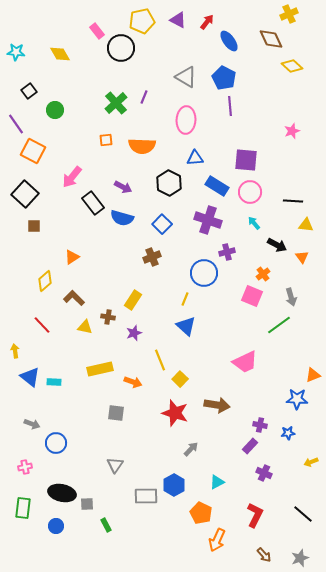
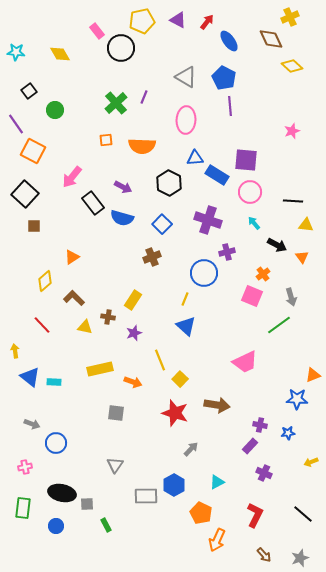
yellow cross at (289, 14): moved 1 px right, 3 px down
blue rectangle at (217, 186): moved 11 px up
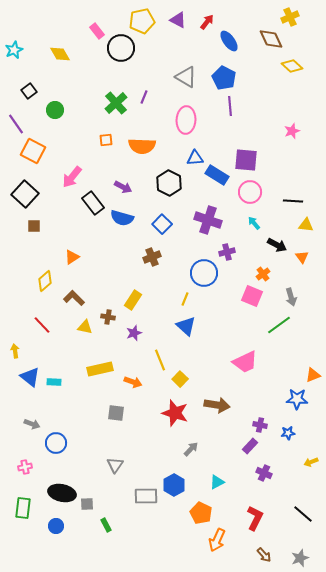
cyan star at (16, 52): moved 2 px left, 2 px up; rotated 30 degrees counterclockwise
red L-shape at (255, 515): moved 3 px down
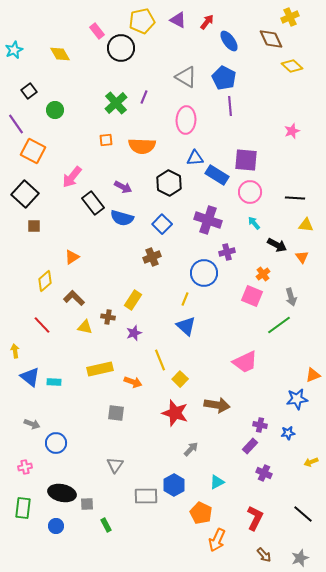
black line at (293, 201): moved 2 px right, 3 px up
blue star at (297, 399): rotated 10 degrees counterclockwise
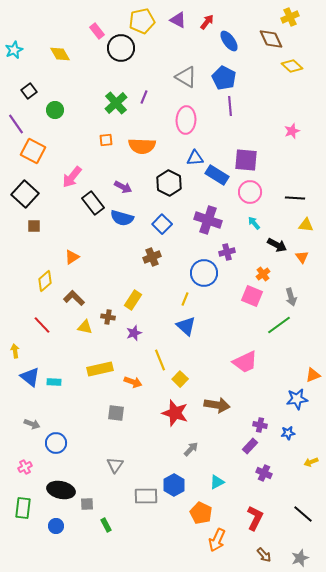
pink cross at (25, 467): rotated 16 degrees counterclockwise
black ellipse at (62, 493): moved 1 px left, 3 px up
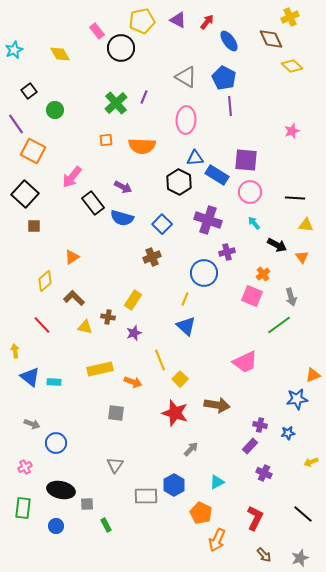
black hexagon at (169, 183): moved 10 px right, 1 px up
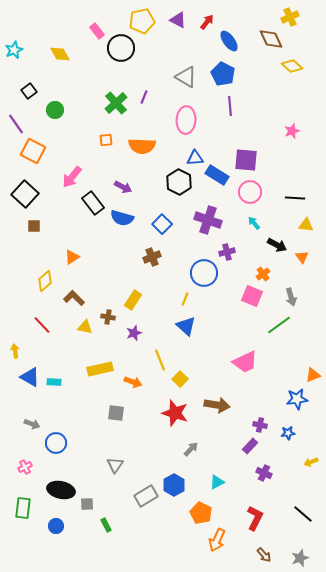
blue pentagon at (224, 78): moved 1 px left, 4 px up
blue triangle at (30, 377): rotated 10 degrees counterclockwise
gray rectangle at (146, 496): rotated 30 degrees counterclockwise
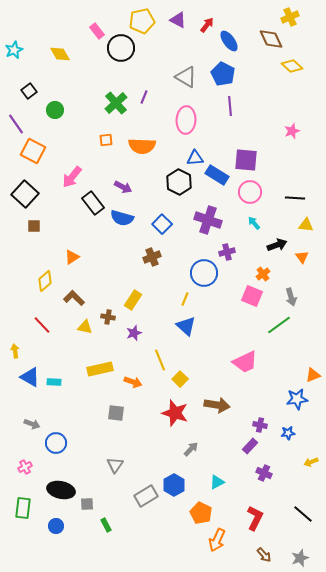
red arrow at (207, 22): moved 3 px down
black arrow at (277, 245): rotated 48 degrees counterclockwise
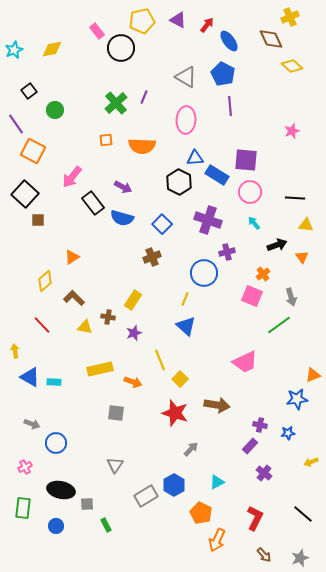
yellow diamond at (60, 54): moved 8 px left, 5 px up; rotated 70 degrees counterclockwise
brown square at (34, 226): moved 4 px right, 6 px up
purple cross at (264, 473): rotated 14 degrees clockwise
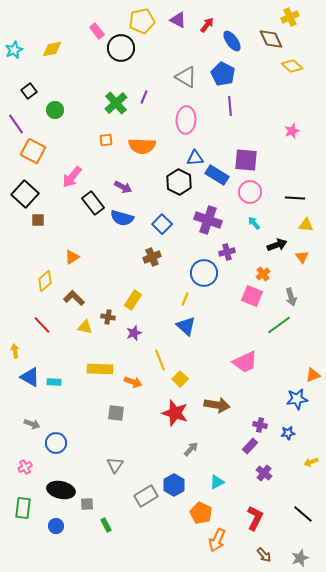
blue ellipse at (229, 41): moved 3 px right
yellow rectangle at (100, 369): rotated 15 degrees clockwise
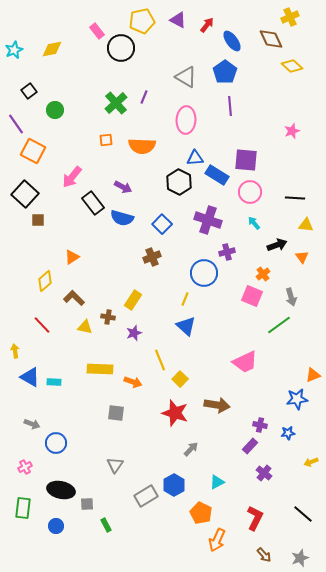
blue pentagon at (223, 74): moved 2 px right, 2 px up; rotated 10 degrees clockwise
